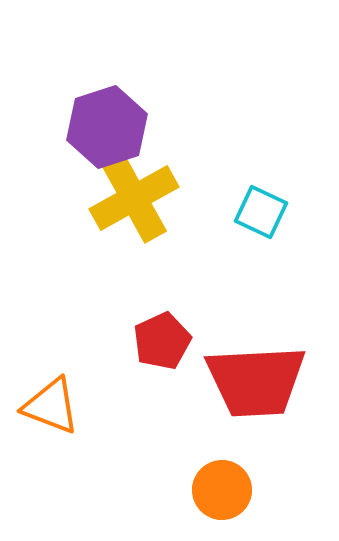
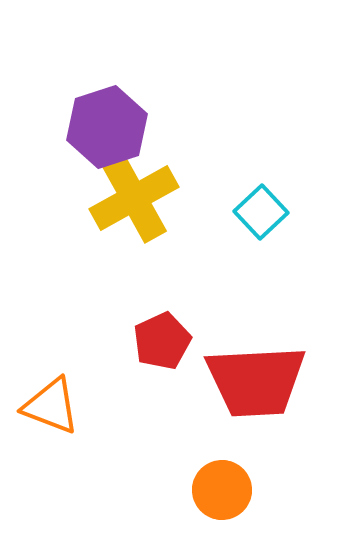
cyan square: rotated 22 degrees clockwise
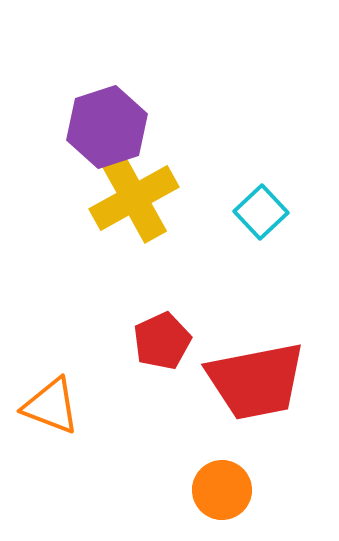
red trapezoid: rotated 8 degrees counterclockwise
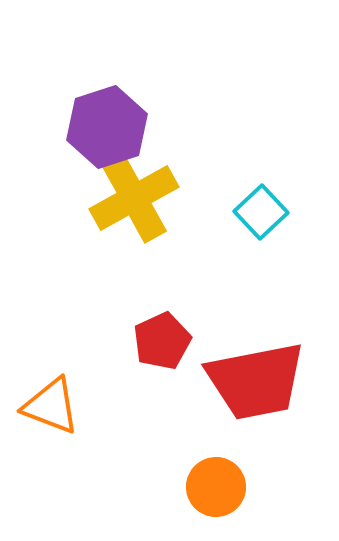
orange circle: moved 6 px left, 3 px up
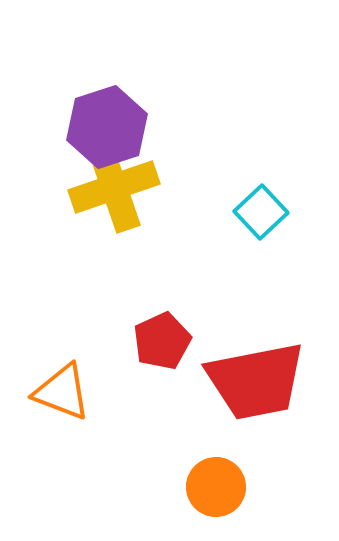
yellow cross: moved 20 px left, 11 px up; rotated 10 degrees clockwise
orange triangle: moved 11 px right, 14 px up
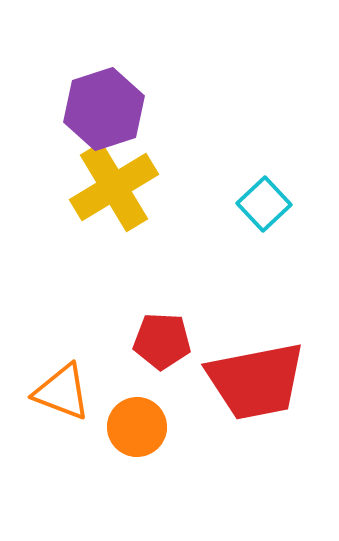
purple hexagon: moved 3 px left, 18 px up
yellow cross: rotated 12 degrees counterclockwise
cyan square: moved 3 px right, 8 px up
red pentagon: rotated 28 degrees clockwise
orange circle: moved 79 px left, 60 px up
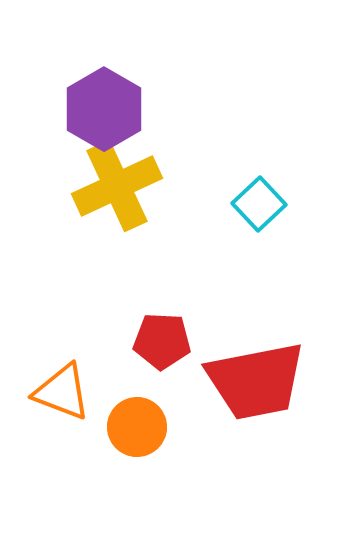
purple hexagon: rotated 12 degrees counterclockwise
yellow cross: moved 3 px right, 1 px up; rotated 6 degrees clockwise
cyan square: moved 5 px left
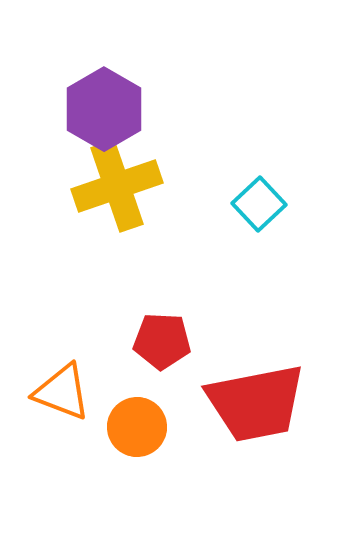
yellow cross: rotated 6 degrees clockwise
red trapezoid: moved 22 px down
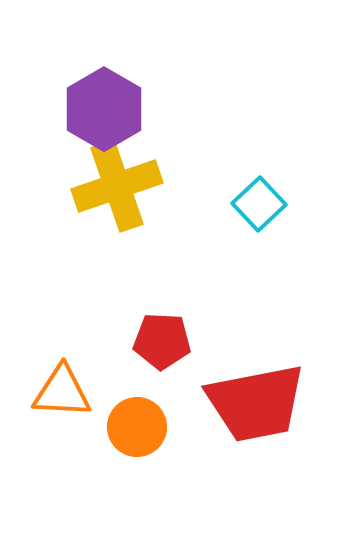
orange triangle: rotated 18 degrees counterclockwise
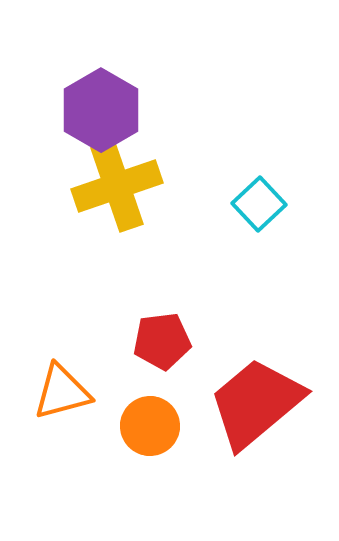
purple hexagon: moved 3 px left, 1 px down
red pentagon: rotated 10 degrees counterclockwise
orange triangle: rotated 18 degrees counterclockwise
red trapezoid: rotated 151 degrees clockwise
orange circle: moved 13 px right, 1 px up
